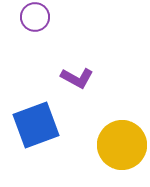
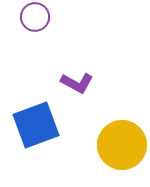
purple L-shape: moved 5 px down
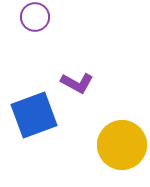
blue square: moved 2 px left, 10 px up
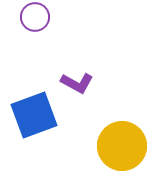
yellow circle: moved 1 px down
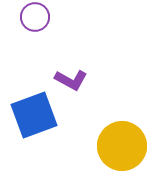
purple L-shape: moved 6 px left, 3 px up
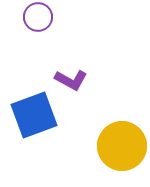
purple circle: moved 3 px right
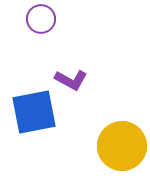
purple circle: moved 3 px right, 2 px down
blue square: moved 3 px up; rotated 9 degrees clockwise
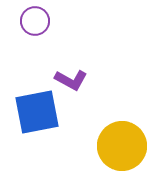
purple circle: moved 6 px left, 2 px down
blue square: moved 3 px right
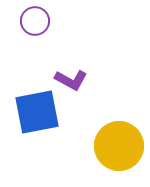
yellow circle: moved 3 px left
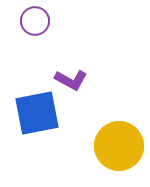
blue square: moved 1 px down
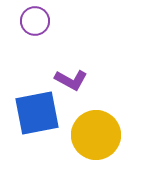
yellow circle: moved 23 px left, 11 px up
